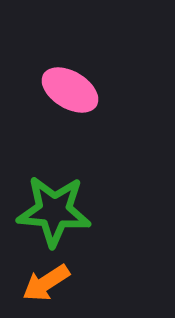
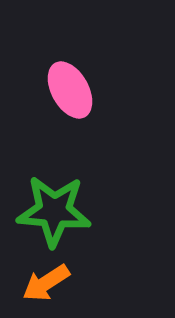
pink ellipse: rotated 30 degrees clockwise
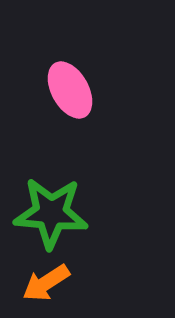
green star: moved 3 px left, 2 px down
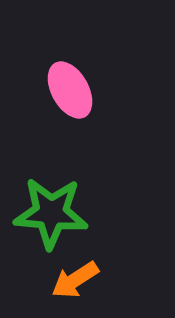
orange arrow: moved 29 px right, 3 px up
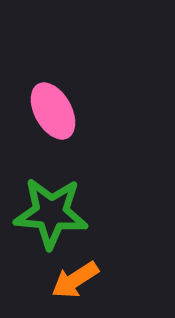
pink ellipse: moved 17 px left, 21 px down
